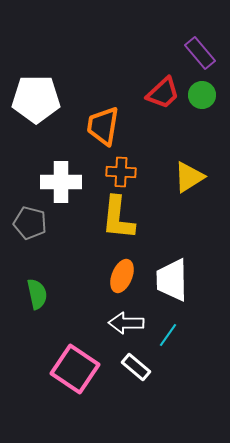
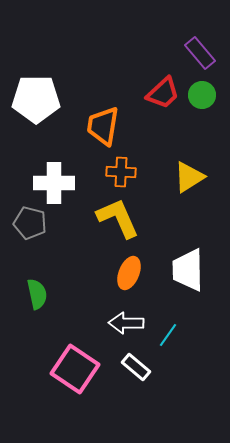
white cross: moved 7 px left, 1 px down
yellow L-shape: rotated 150 degrees clockwise
orange ellipse: moved 7 px right, 3 px up
white trapezoid: moved 16 px right, 10 px up
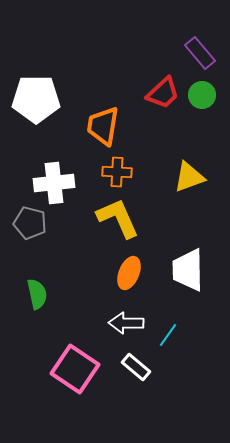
orange cross: moved 4 px left
yellow triangle: rotated 12 degrees clockwise
white cross: rotated 6 degrees counterclockwise
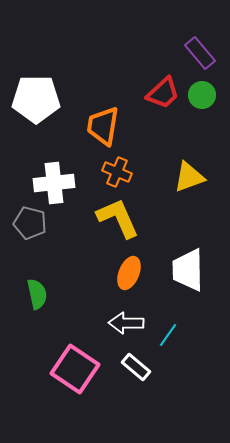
orange cross: rotated 20 degrees clockwise
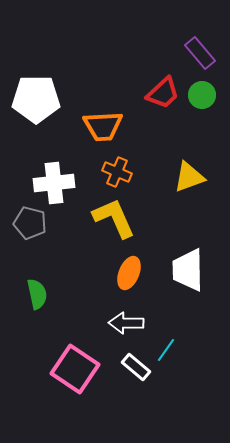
orange trapezoid: rotated 102 degrees counterclockwise
yellow L-shape: moved 4 px left
cyan line: moved 2 px left, 15 px down
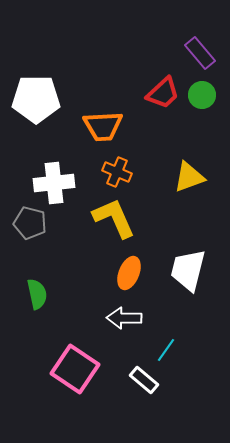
white trapezoid: rotated 15 degrees clockwise
white arrow: moved 2 px left, 5 px up
white rectangle: moved 8 px right, 13 px down
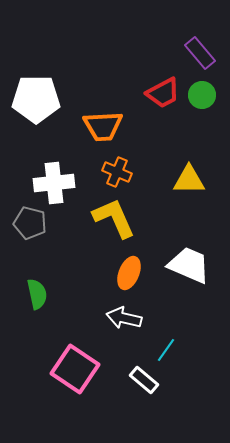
red trapezoid: rotated 15 degrees clockwise
yellow triangle: moved 3 px down; rotated 20 degrees clockwise
white trapezoid: moved 1 px right, 5 px up; rotated 99 degrees clockwise
white arrow: rotated 12 degrees clockwise
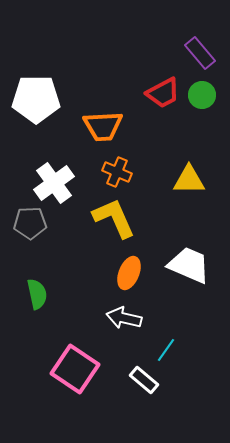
white cross: rotated 30 degrees counterclockwise
gray pentagon: rotated 16 degrees counterclockwise
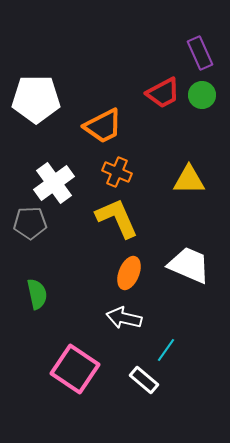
purple rectangle: rotated 16 degrees clockwise
orange trapezoid: rotated 24 degrees counterclockwise
yellow L-shape: moved 3 px right
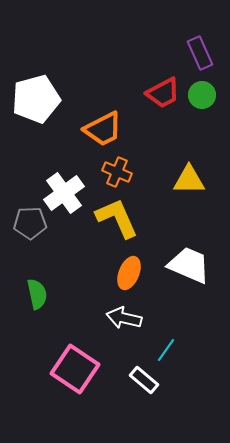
white pentagon: rotated 15 degrees counterclockwise
orange trapezoid: moved 3 px down
white cross: moved 10 px right, 10 px down
